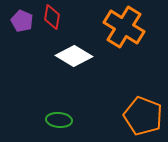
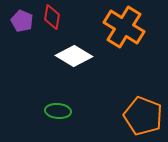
green ellipse: moved 1 px left, 9 px up
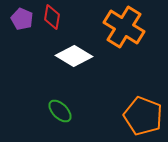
purple pentagon: moved 2 px up
green ellipse: moved 2 px right; rotated 40 degrees clockwise
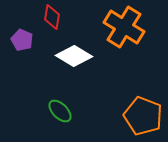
purple pentagon: moved 21 px down
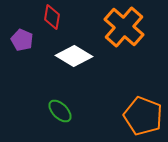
orange cross: rotated 9 degrees clockwise
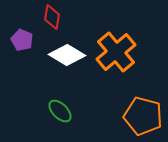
orange cross: moved 8 px left, 25 px down; rotated 9 degrees clockwise
white diamond: moved 7 px left, 1 px up
orange pentagon: rotated 6 degrees counterclockwise
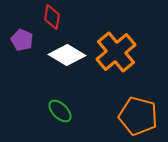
orange pentagon: moved 5 px left
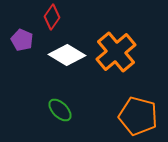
red diamond: rotated 25 degrees clockwise
green ellipse: moved 1 px up
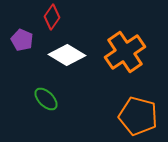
orange cross: moved 9 px right; rotated 6 degrees clockwise
green ellipse: moved 14 px left, 11 px up
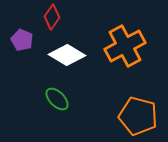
orange cross: moved 6 px up; rotated 6 degrees clockwise
green ellipse: moved 11 px right
